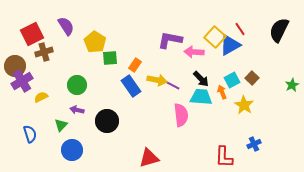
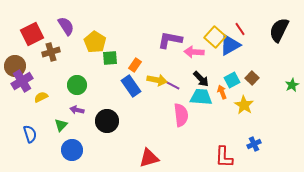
brown cross: moved 7 px right
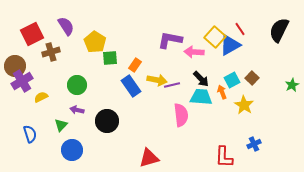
purple line: rotated 42 degrees counterclockwise
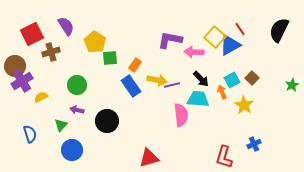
cyan trapezoid: moved 3 px left, 2 px down
red L-shape: rotated 15 degrees clockwise
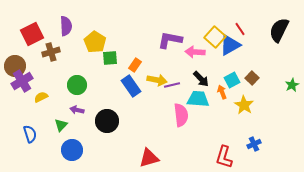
purple semicircle: rotated 30 degrees clockwise
pink arrow: moved 1 px right
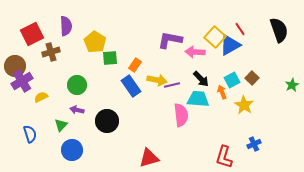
black semicircle: rotated 135 degrees clockwise
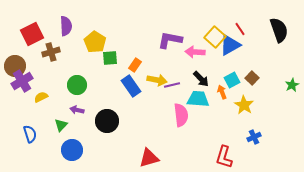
blue cross: moved 7 px up
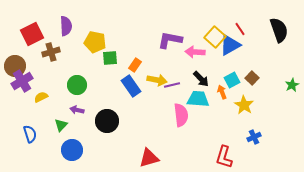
yellow pentagon: rotated 20 degrees counterclockwise
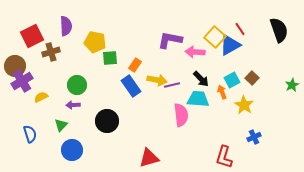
red square: moved 2 px down
purple arrow: moved 4 px left, 5 px up; rotated 16 degrees counterclockwise
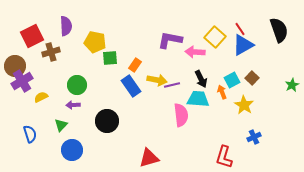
blue triangle: moved 13 px right
black arrow: rotated 18 degrees clockwise
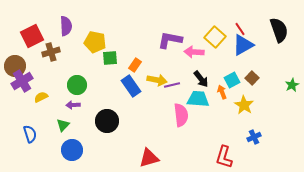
pink arrow: moved 1 px left
black arrow: rotated 12 degrees counterclockwise
green triangle: moved 2 px right
